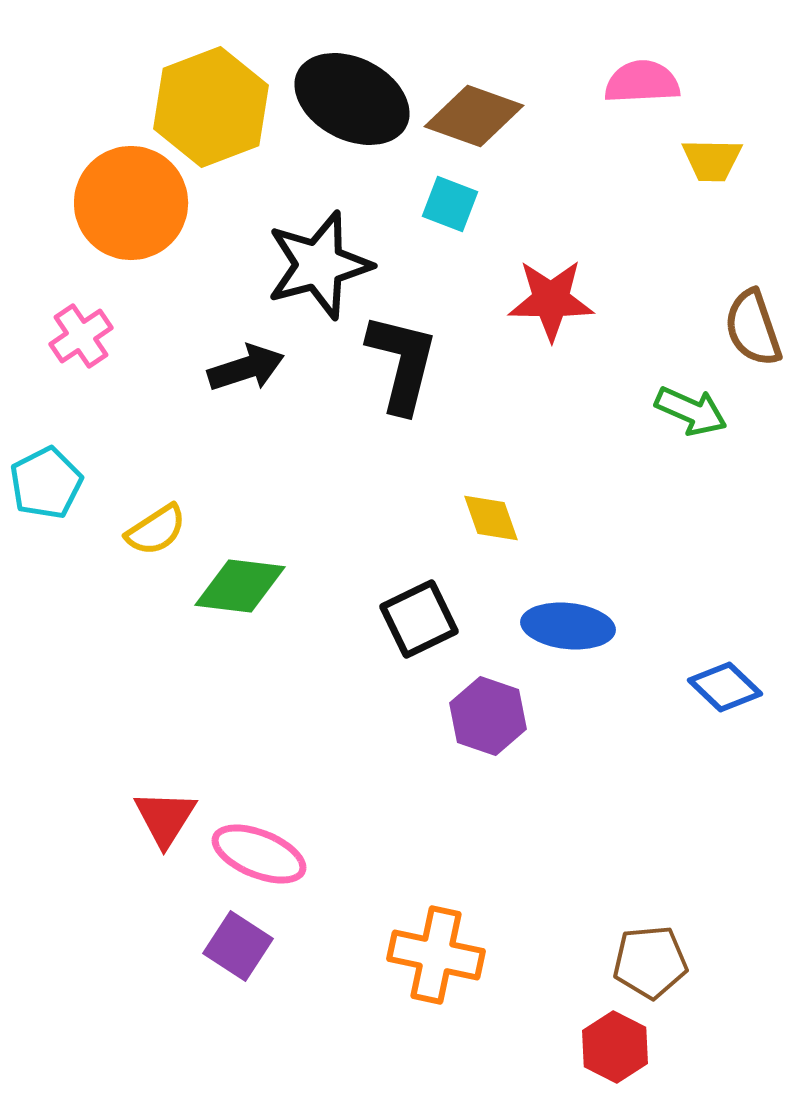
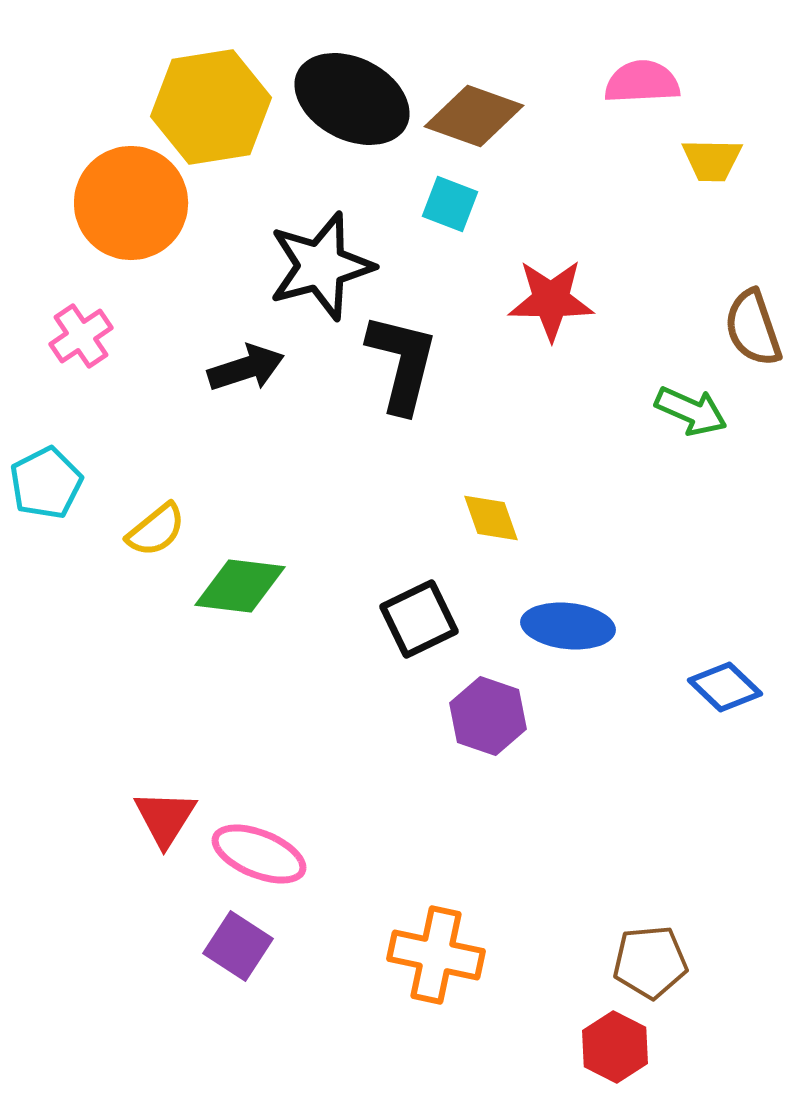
yellow hexagon: rotated 12 degrees clockwise
black star: moved 2 px right, 1 px down
yellow semicircle: rotated 6 degrees counterclockwise
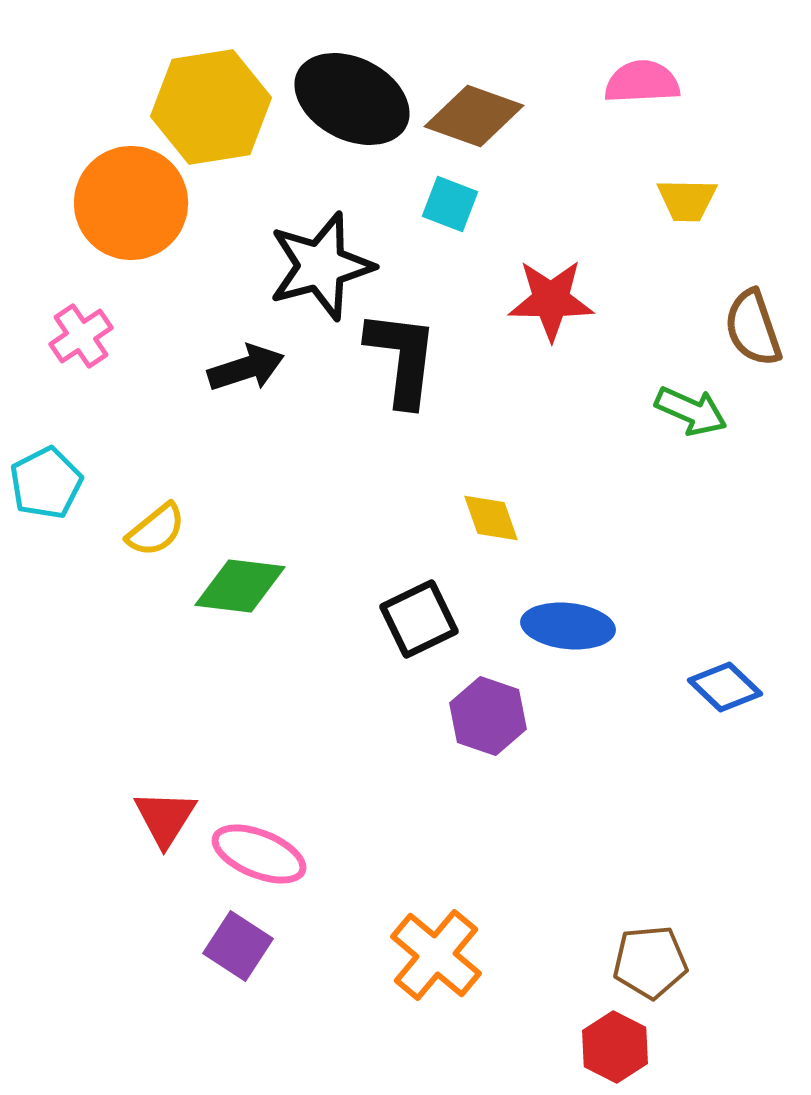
yellow trapezoid: moved 25 px left, 40 px down
black L-shape: moved 5 px up; rotated 7 degrees counterclockwise
orange cross: rotated 28 degrees clockwise
